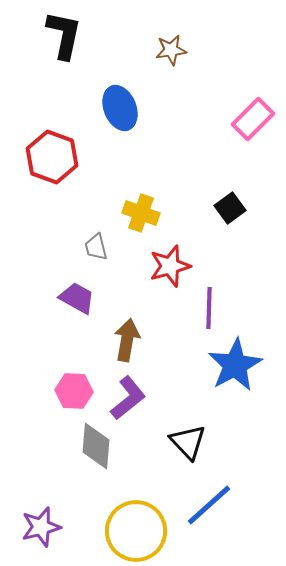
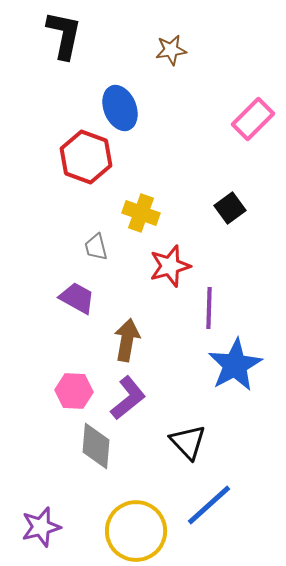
red hexagon: moved 34 px right
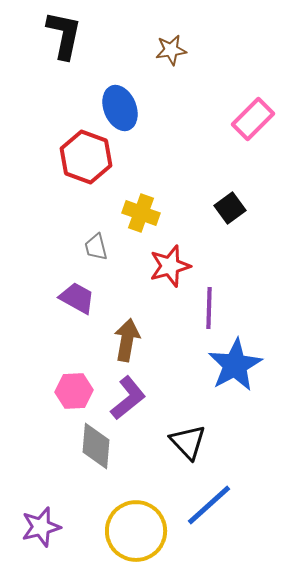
pink hexagon: rotated 6 degrees counterclockwise
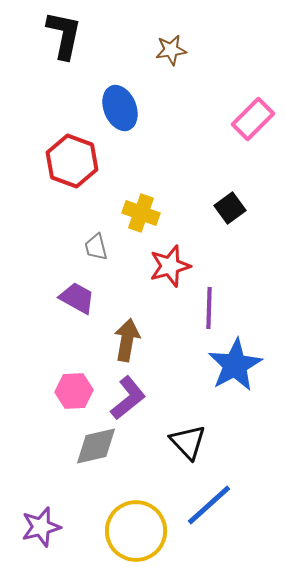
red hexagon: moved 14 px left, 4 px down
gray diamond: rotated 72 degrees clockwise
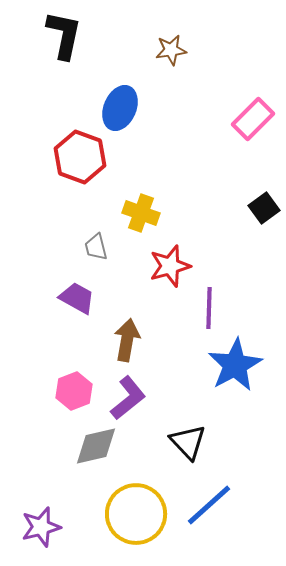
blue ellipse: rotated 45 degrees clockwise
red hexagon: moved 8 px right, 4 px up
black square: moved 34 px right
pink hexagon: rotated 18 degrees counterclockwise
yellow circle: moved 17 px up
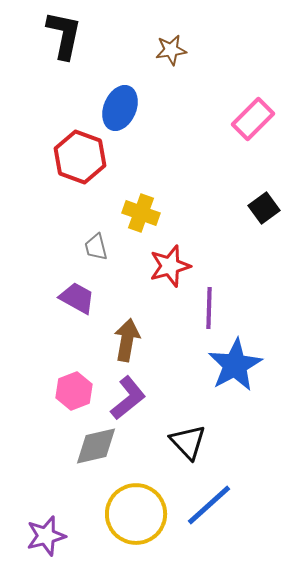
purple star: moved 5 px right, 9 px down
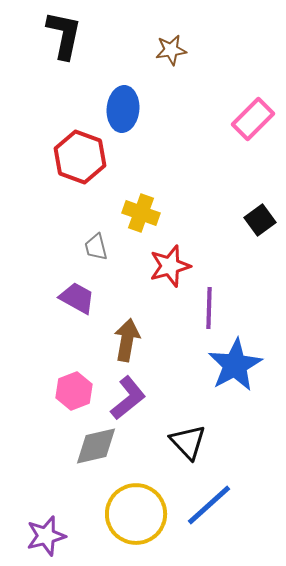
blue ellipse: moved 3 px right, 1 px down; rotated 18 degrees counterclockwise
black square: moved 4 px left, 12 px down
